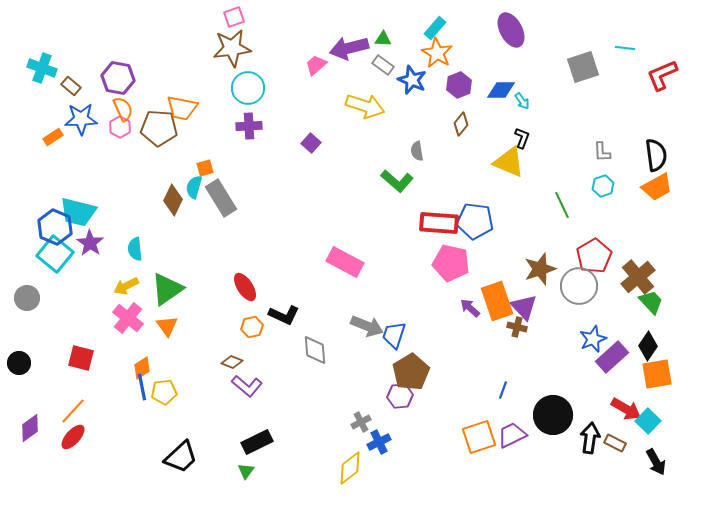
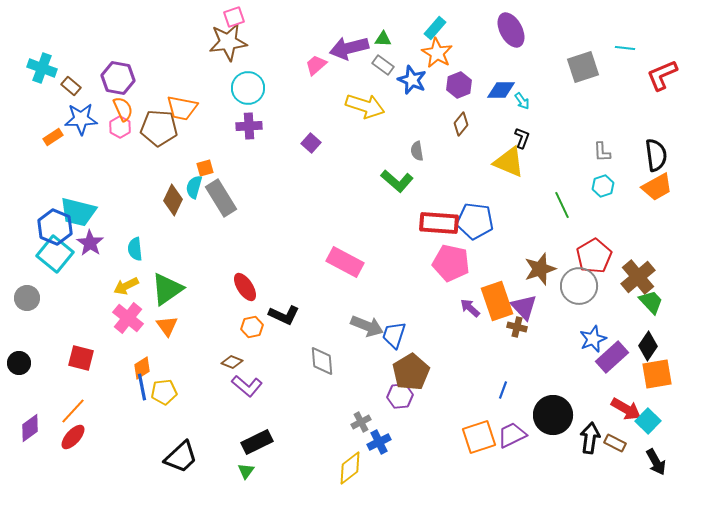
brown star at (232, 48): moved 4 px left, 6 px up
gray diamond at (315, 350): moved 7 px right, 11 px down
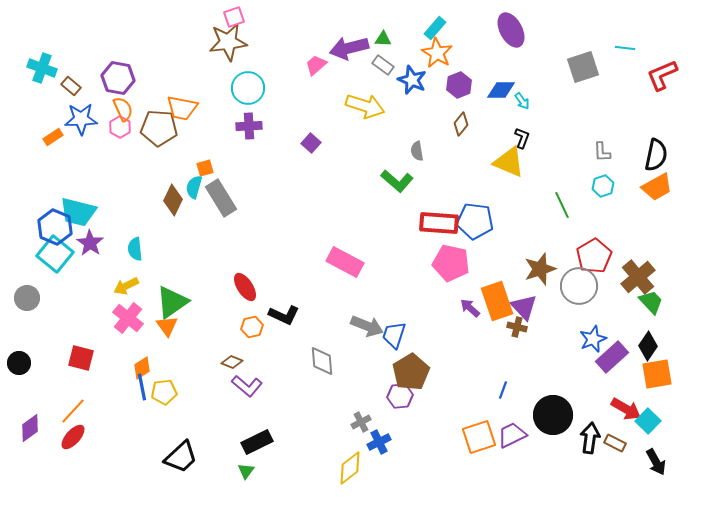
black semicircle at (656, 155): rotated 20 degrees clockwise
green triangle at (167, 289): moved 5 px right, 13 px down
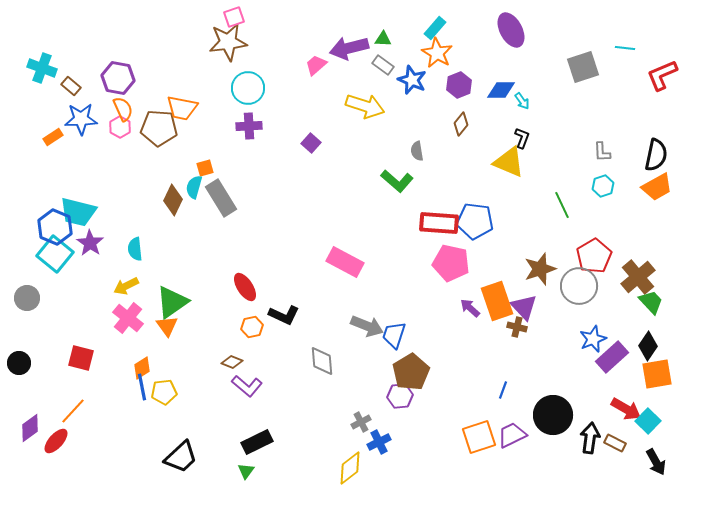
red ellipse at (73, 437): moved 17 px left, 4 px down
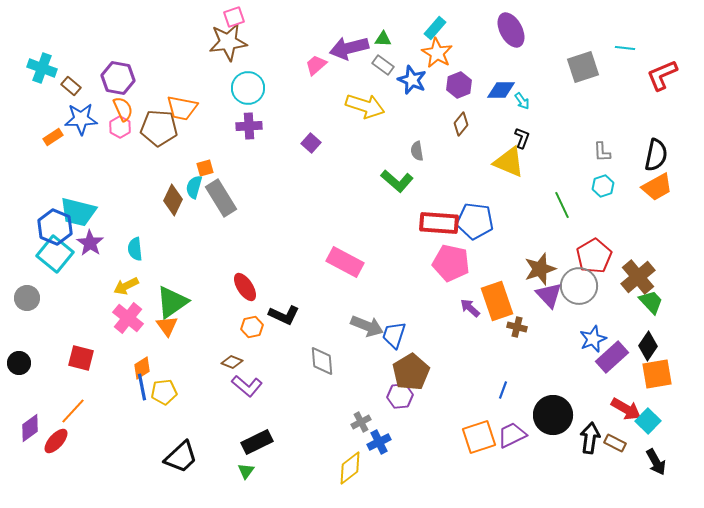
purple triangle at (524, 307): moved 25 px right, 12 px up
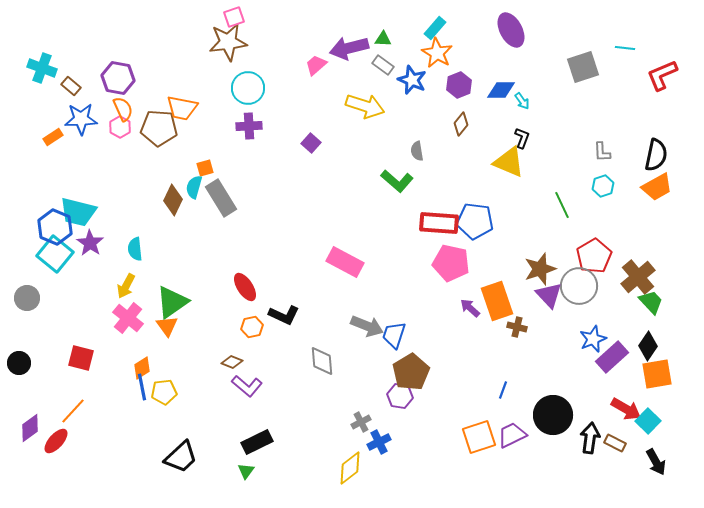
yellow arrow at (126, 286): rotated 35 degrees counterclockwise
purple hexagon at (400, 396): rotated 15 degrees clockwise
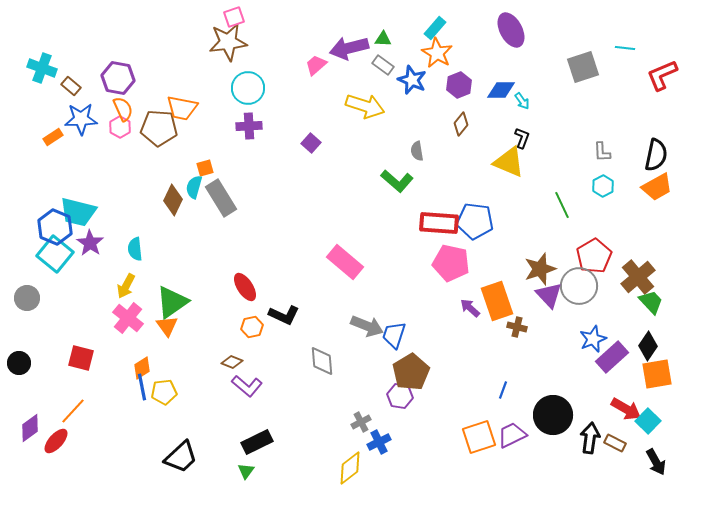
cyan hexagon at (603, 186): rotated 10 degrees counterclockwise
pink rectangle at (345, 262): rotated 12 degrees clockwise
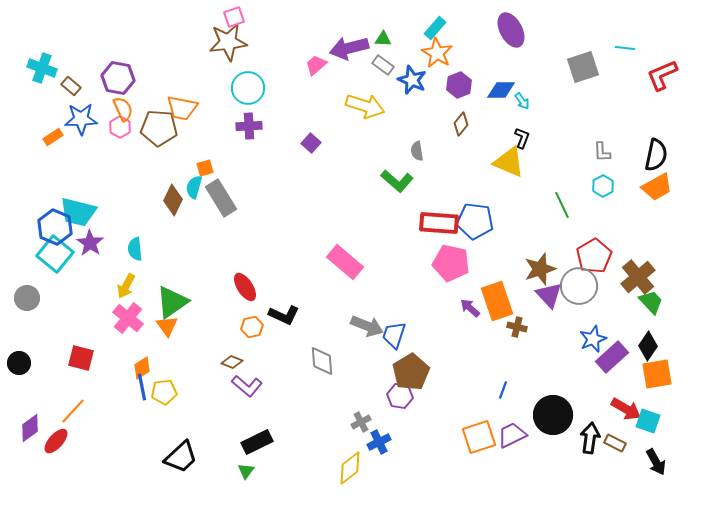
cyan square at (648, 421): rotated 25 degrees counterclockwise
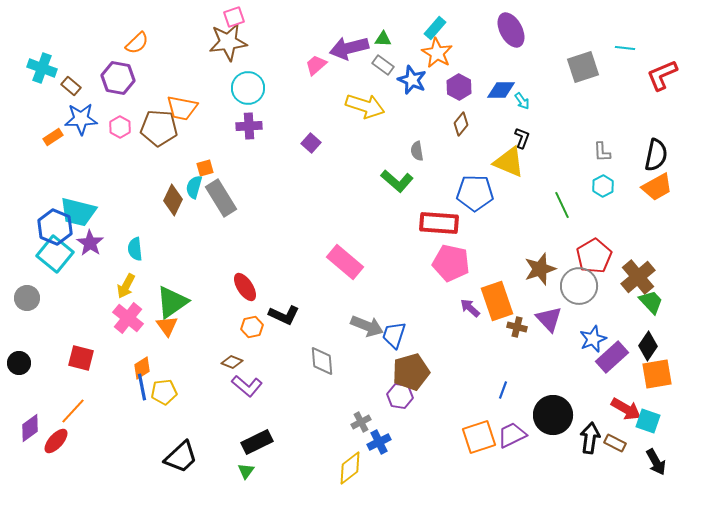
purple hexagon at (459, 85): moved 2 px down; rotated 10 degrees counterclockwise
orange semicircle at (123, 109): moved 14 px right, 66 px up; rotated 70 degrees clockwise
blue pentagon at (475, 221): moved 28 px up; rotated 6 degrees counterclockwise
purple triangle at (549, 295): moved 24 px down
brown pentagon at (411, 372): rotated 15 degrees clockwise
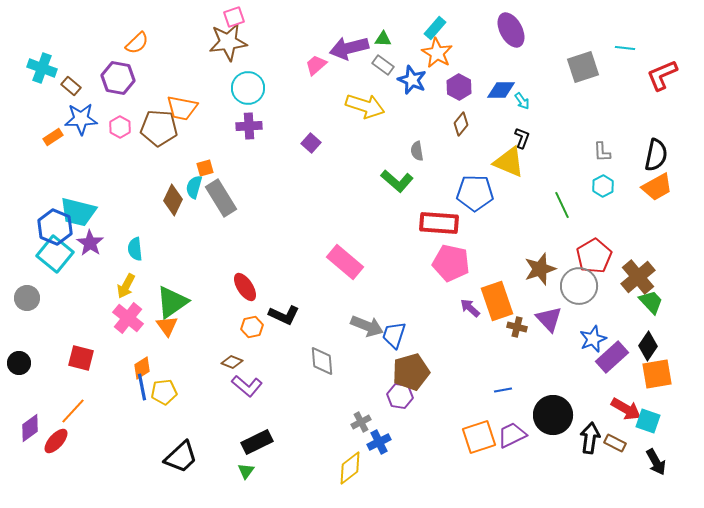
blue line at (503, 390): rotated 60 degrees clockwise
